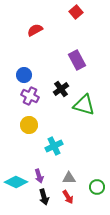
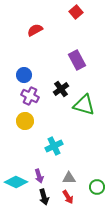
yellow circle: moved 4 px left, 4 px up
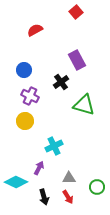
blue circle: moved 5 px up
black cross: moved 7 px up
purple arrow: moved 8 px up; rotated 136 degrees counterclockwise
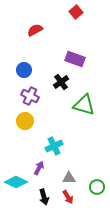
purple rectangle: moved 2 px left, 1 px up; rotated 42 degrees counterclockwise
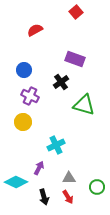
yellow circle: moved 2 px left, 1 px down
cyan cross: moved 2 px right, 1 px up
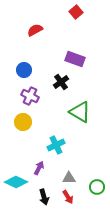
green triangle: moved 4 px left, 7 px down; rotated 15 degrees clockwise
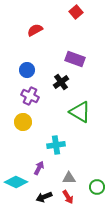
blue circle: moved 3 px right
cyan cross: rotated 18 degrees clockwise
black arrow: rotated 84 degrees clockwise
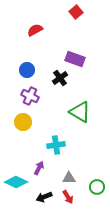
black cross: moved 1 px left, 4 px up
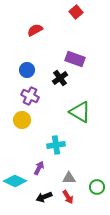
yellow circle: moved 1 px left, 2 px up
cyan diamond: moved 1 px left, 1 px up
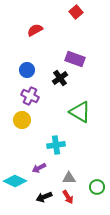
purple arrow: rotated 144 degrees counterclockwise
